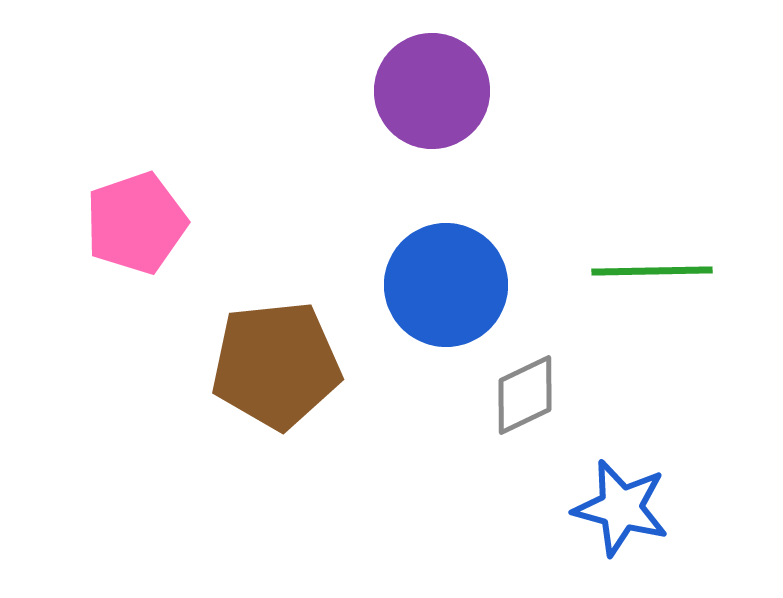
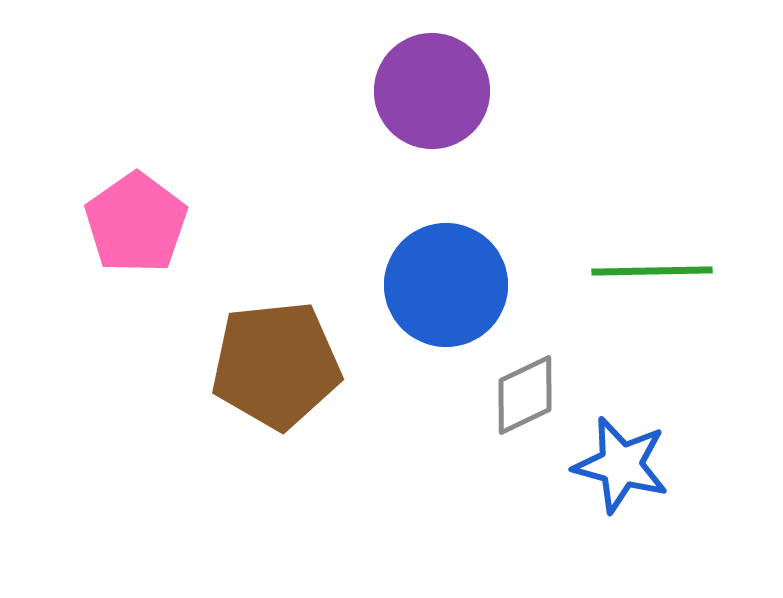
pink pentagon: rotated 16 degrees counterclockwise
blue star: moved 43 px up
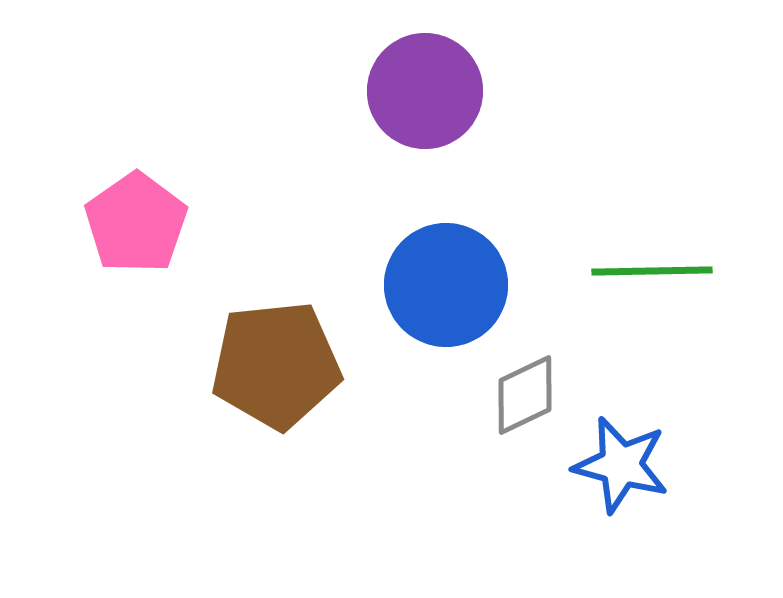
purple circle: moved 7 px left
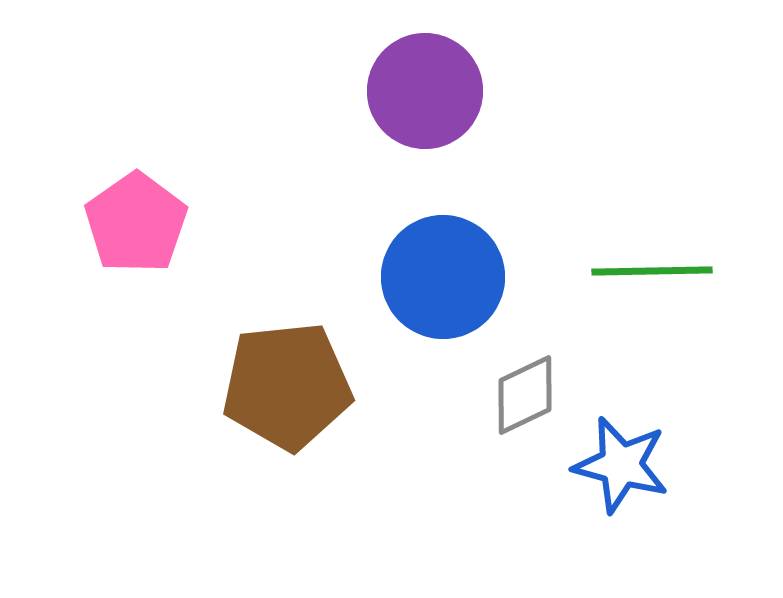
blue circle: moved 3 px left, 8 px up
brown pentagon: moved 11 px right, 21 px down
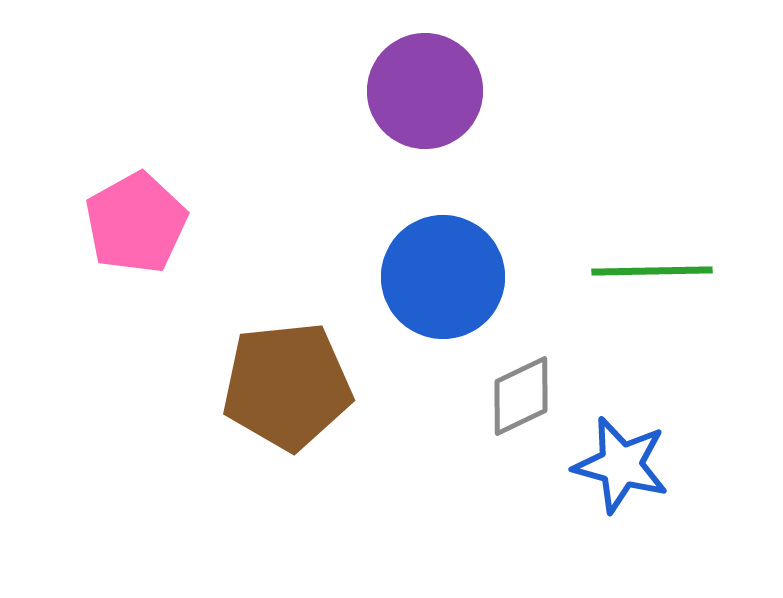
pink pentagon: rotated 6 degrees clockwise
gray diamond: moved 4 px left, 1 px down
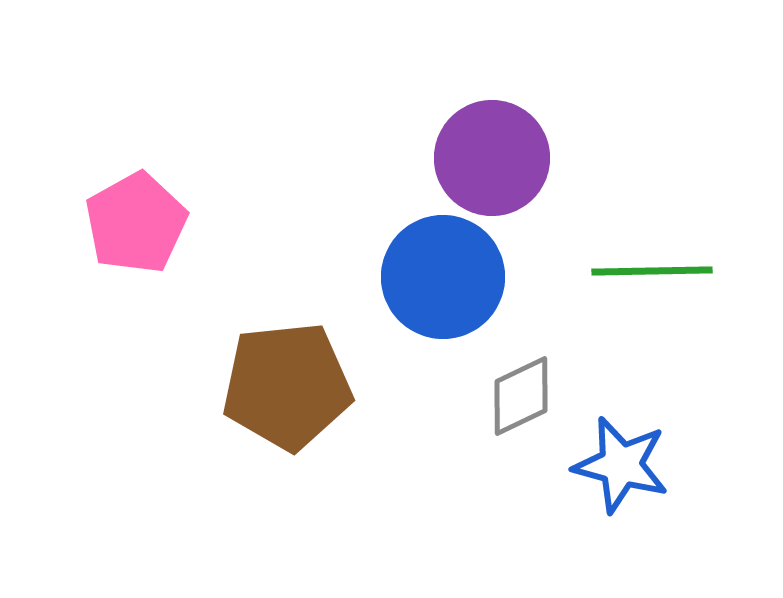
purple circle: moved 67 px right, 67 px down
